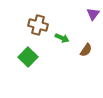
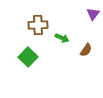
brown cross: rotated 18 degrees counterclockwise
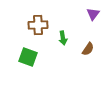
green arrow: moved 1 px right; rotated 56 degrees clockwise
brown semicircle: moved 2 px right, 1 px up
green square: rotated 24 degrees counterclockwise
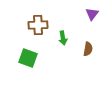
purple triangle: moved 1 px left
brown semicircle: rotated 24 degrees counterclockwise
green square: moved 1 px down
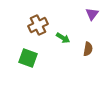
brown cross: rotated 24 degrees counterclockwise
green arrow: rotated 48 degrees counterclockwise
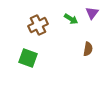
purple triangle: moved 1 px up
green arrow: moved 8 px right, 19 px up
